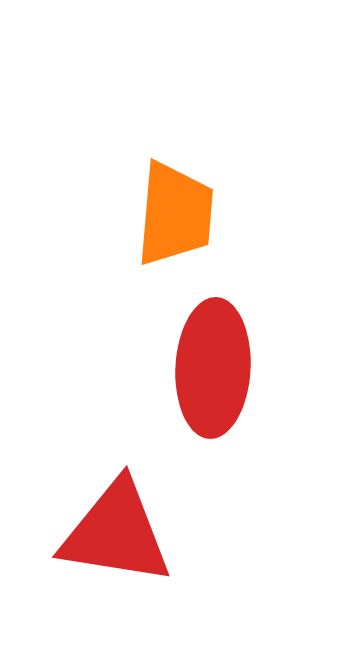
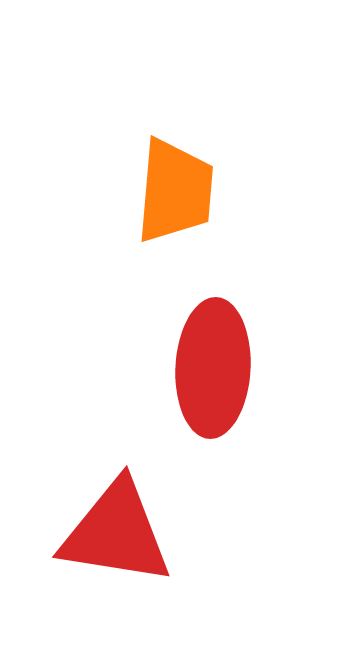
orange trapezoid: moved 23 px up
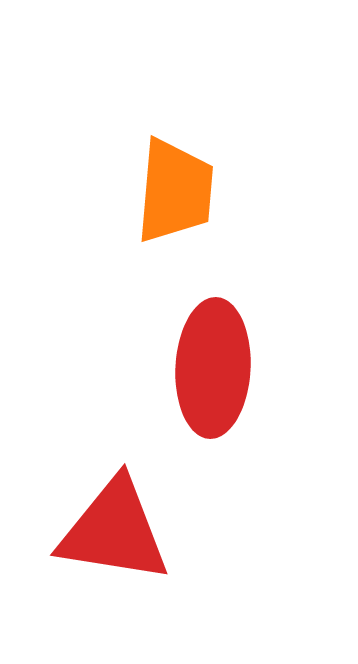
red triangle: moved 2 px left, 2 px up
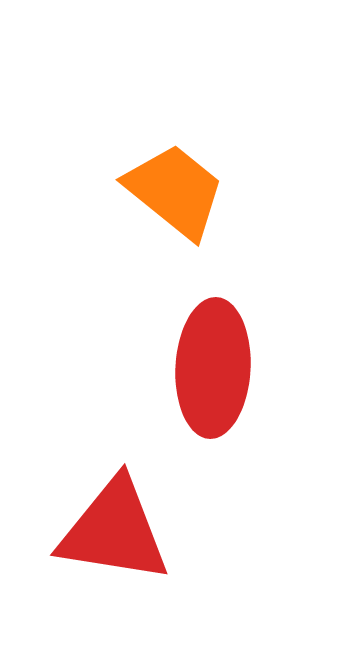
orange trapezoid: rotated 56 degrees counterclockwise
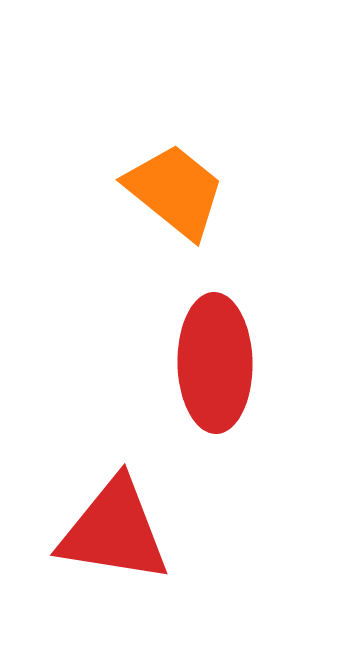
red ellipse: moved 2 px right, 5 px up; rotated 4 degrees counterclockwise
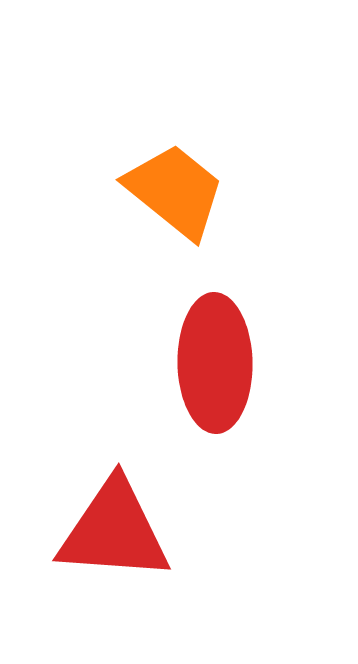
red triangle: rotated 5 degrees counterclockwise
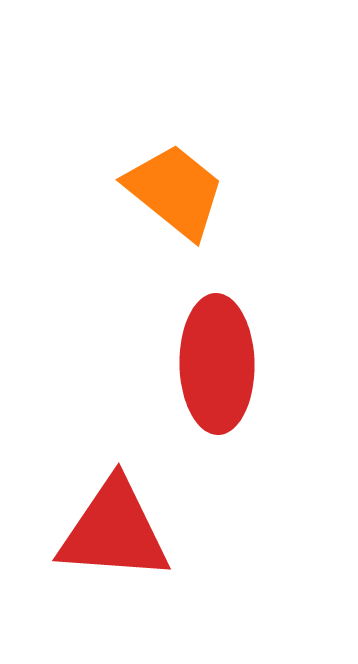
red ellipse: moved 2 px right, 1 px down
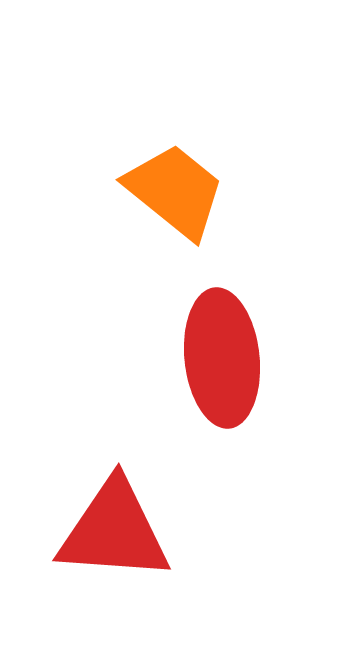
red ellipse: moved 5 px right, 6 px up; rotated 5 degrees counterclockwise
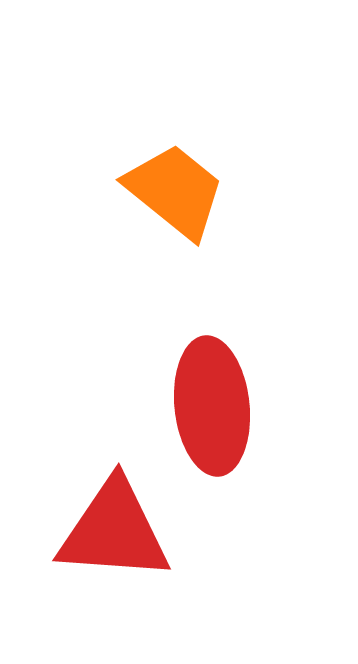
red ellipse: moved 10 px left, 48 px down
